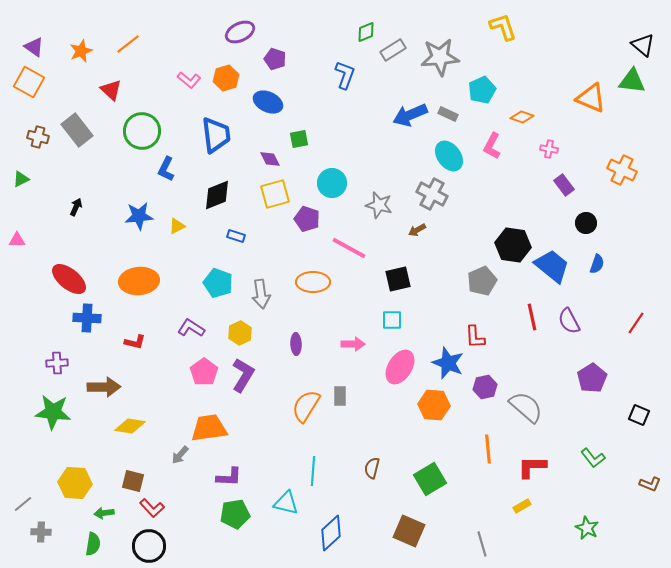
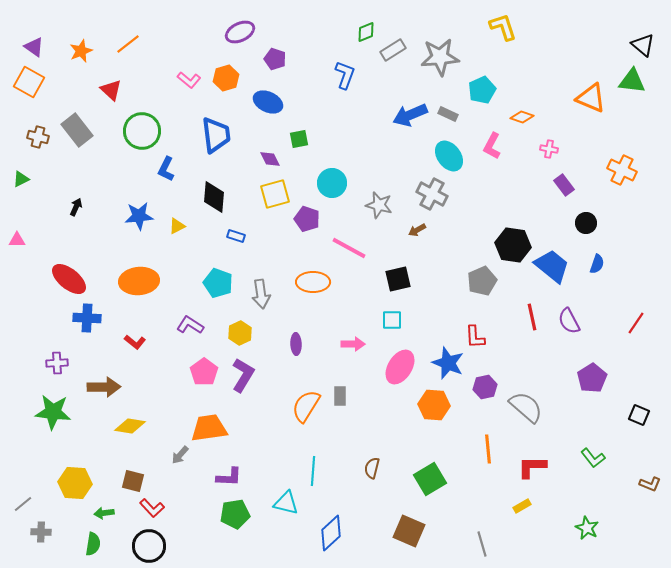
black diamond at (217, 195): moved 3 px left, 2 px down; rotated 64 degrees counterclockwise
purple L-shape at (191, 328): moved 1 px left, 3 px up
red L-shape at (135, 342): rotated 25 degrees clockwise
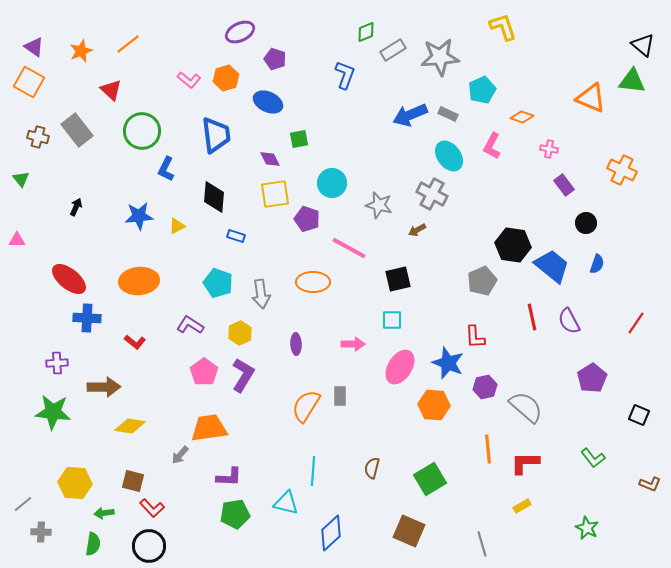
green triangle at (21, 179): rotated 42 degrees counterclockwise
yellow square at (275, 194): rotated 8 degrees clockwise
red L-shape at (532, 467): moved 7 px left, 4 px up
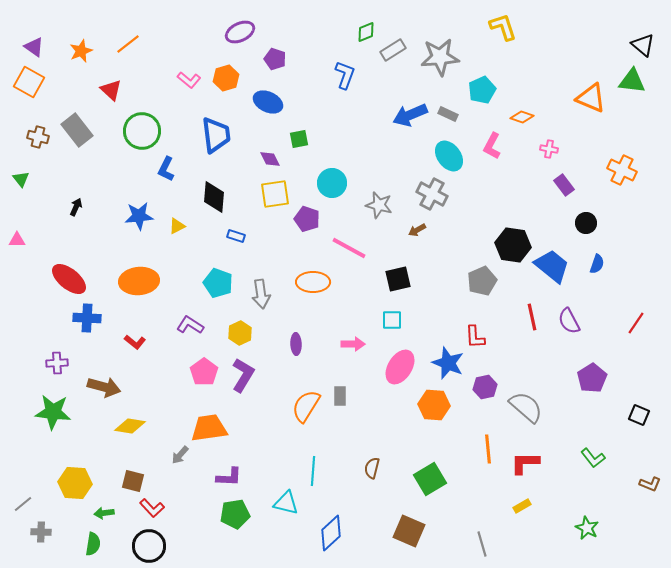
brown arrow at (104, 387): rotated 16 degrees clockwise
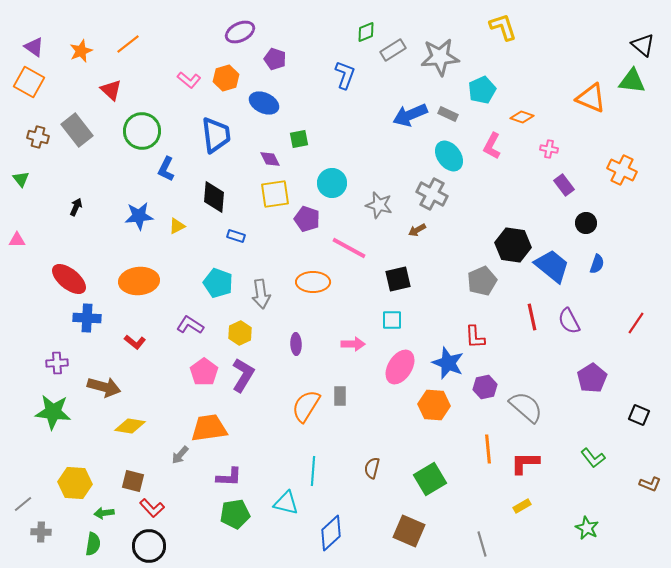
blue ellipse at (268, 102): moved 4 px left, 1 px down
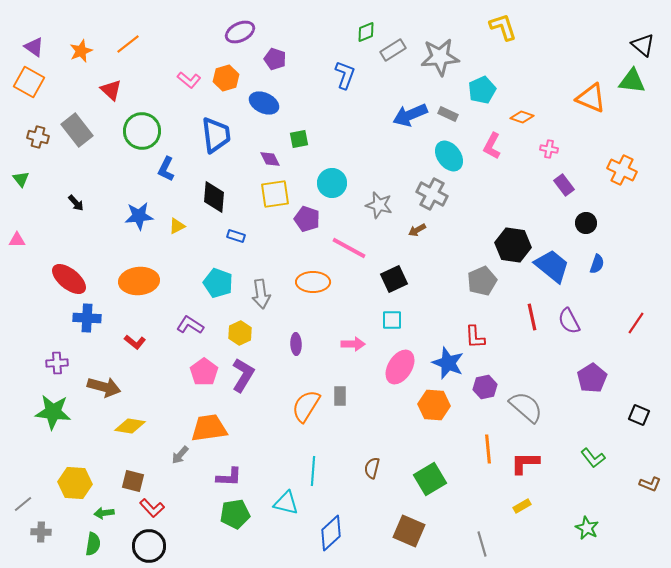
black arrow at (76, 207): moved 4 px up; rotated 114 degrees clockwise
black square at (398, 279): moved 4 px left; rotated 12 degrees counterclockwise
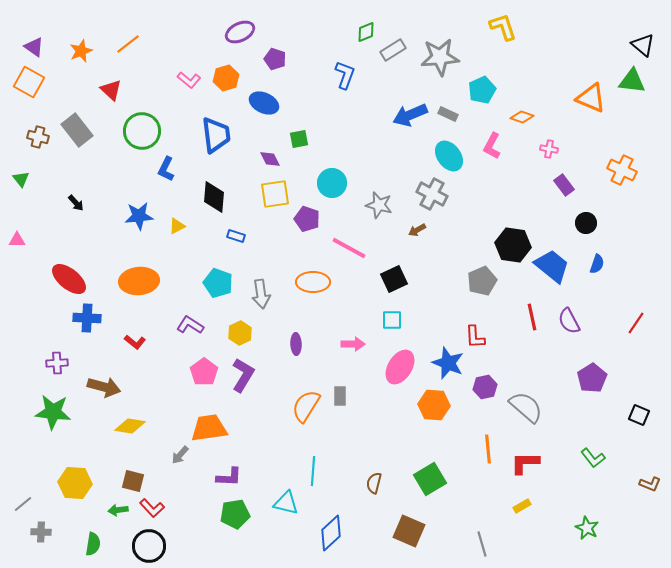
brown semicircle at (372, 468): moved 2 px right, 15 px down
green arrow at (104, 513): moved 14 px right, 3 px up
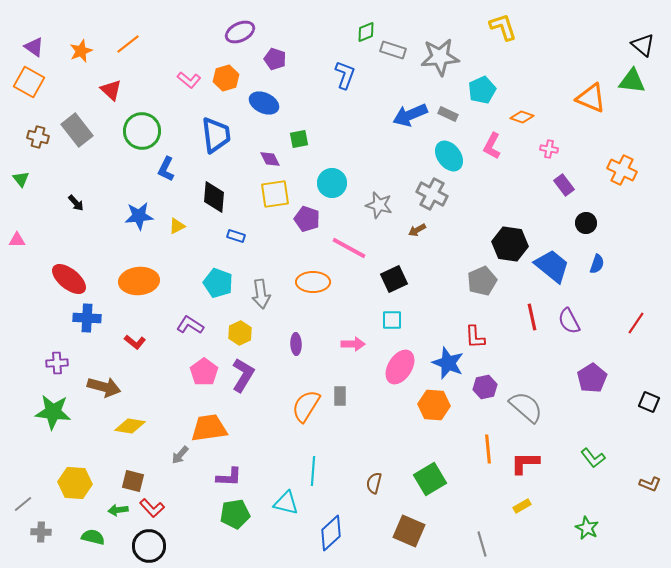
gray rectangle at (393, 50): rotated 50 degrees clockwise
black hexagon at (513, 245): moved 3 px left, 1 px up
black square at (639, 415): moved 10 px right, 13 px up
green semicircle at (93, 544): moved 7 px up; rotated 85 degrees counterclockwise
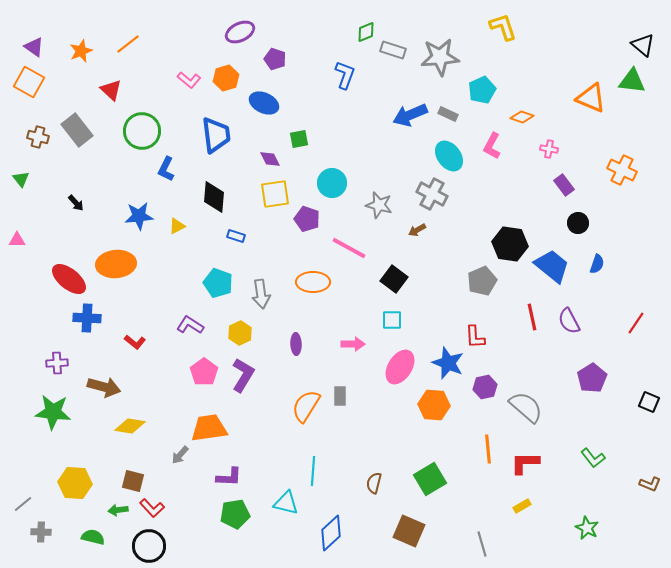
black circle at (586, 223): moved 8 px left
black square at (394, 279): rotated 28 degrees counterclockwise
orange ellipse at (139, 281): moved 23 px left, 17 px up
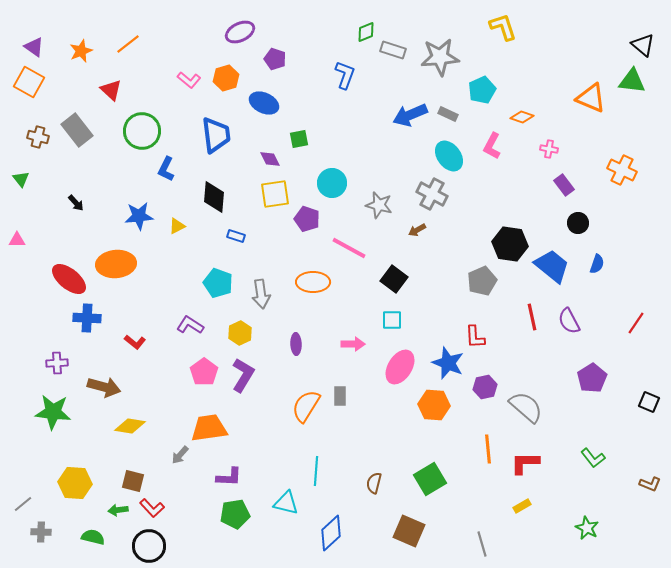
cyan line at (313, 471): moved 3 px right
